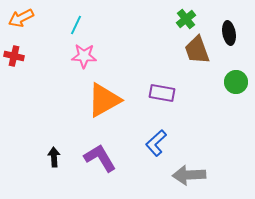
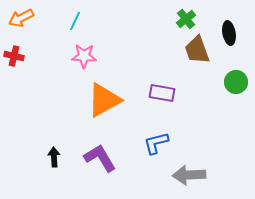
cyan line: moved 1 px left, 4 px up
blue L-shape: rotated 28 degrees clockwise
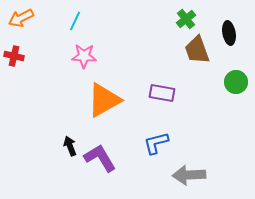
black arrow: moved 16 px right, 11 px up; rotated 18 degrees counterclockwise
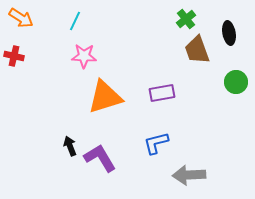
orange arrow: rotated 120 degrees counterclockwise
purple rectangle: rotated 20 degrees counterclockwise
orange triangle: moved 1 px right, 3 px up; rotated 12 degrees clockwise
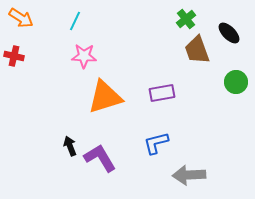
black ellipse: rotated 35 degrees counterclockwise
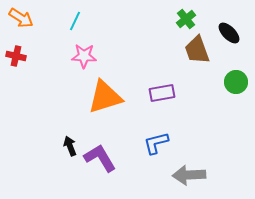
red cross: moved 2 px right
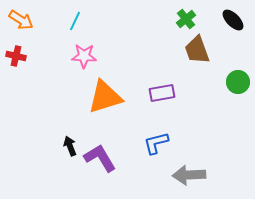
orange arrow: moved 2 px down
black ellipse: moved 4 px right, 13 px up
green circle: moved 2 px right
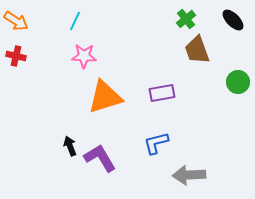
orange arrow: moved 5 px left, 1 px down
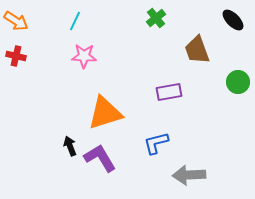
green cross: moved 30 px left, 1 px up
purple rectangle: moved 7 px right, 1 px up
orange triangle: moved 16 px down
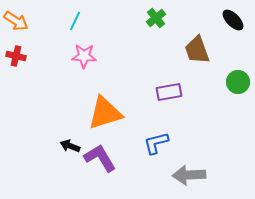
black arrow: rotated 48 degrees counterclockwise
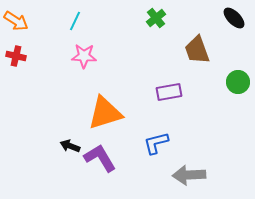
black ellipse: moved 1 px right, 2 px up
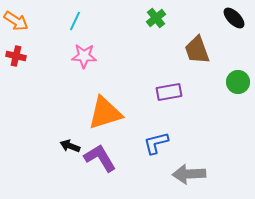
gray arrow: moved 1 px up
